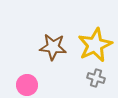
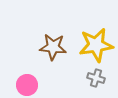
yellow star: moved 1 px right; rotated 16 degrees clockwise
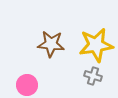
brown star: moved 2 px left, 3 px up
gray cross: moved 3 px left, 2 px up
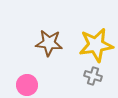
brown star: moved 2 px left, 1 px up
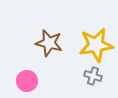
brown star: rotated 8 degrees clockwise
pink circle: moved 4 px up
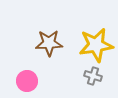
brown star: rotated 16 degrees counterclockwise
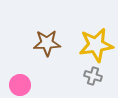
brown star: moved 2 px left
pink circle: moved 7 px left, 4 px down
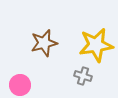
brown star: moved 3 px left; rotated 12 degrees counterclockwise
gray cross: moved 10 px left
